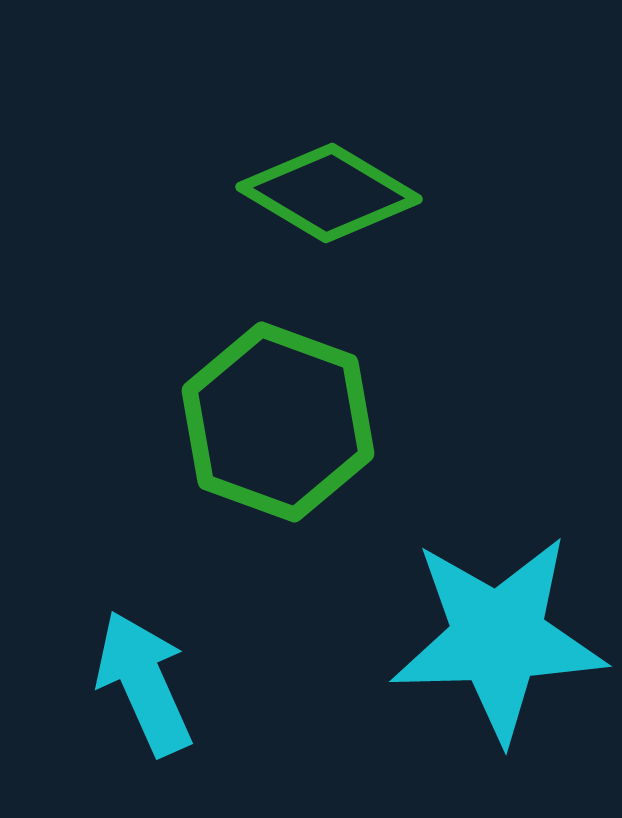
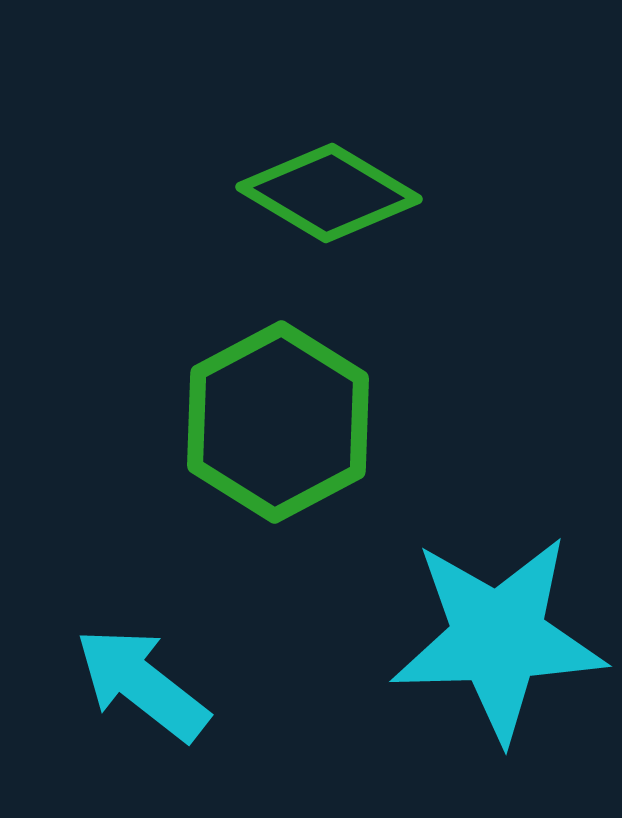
green hexagon: rotated 12 degrees clockwise
cyan arrow: moved 2 px left, 1 px down; rotated 28 degrees counterclockwise
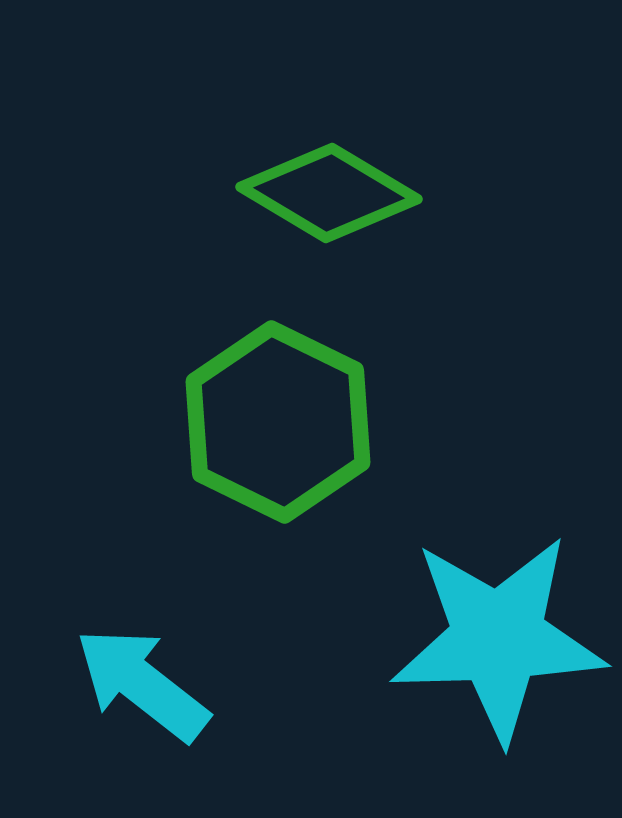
green hexagon: rotated 6 degrees counterclockwise
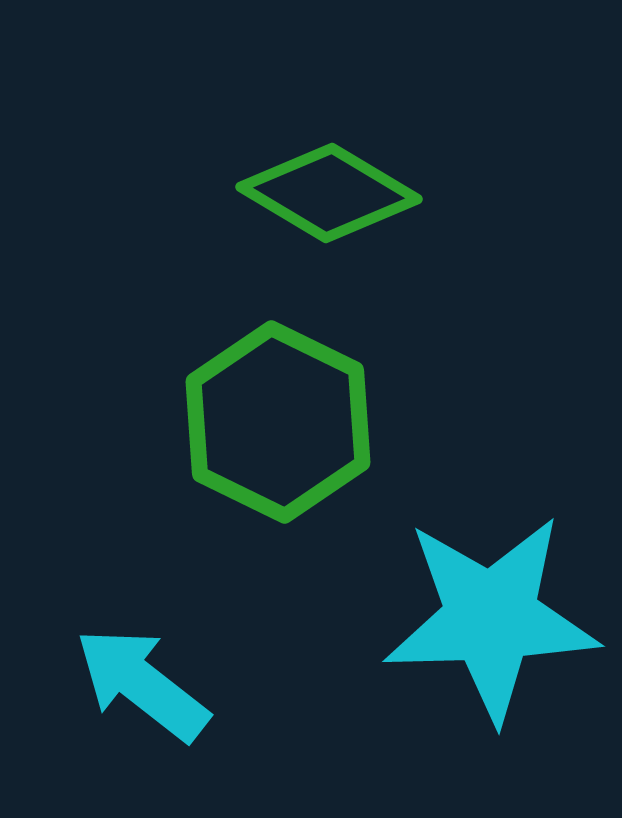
cyan star: moved 7 px left, 20 px up
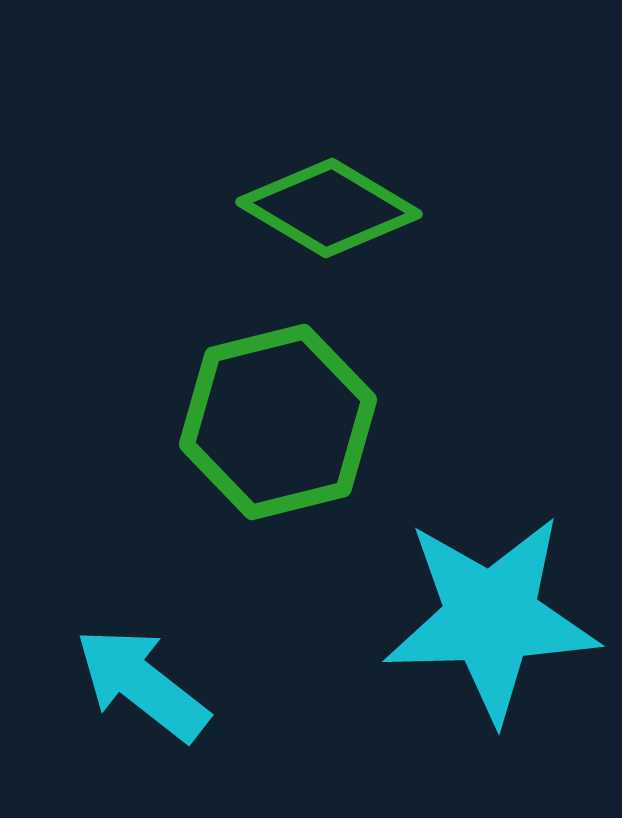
green diamond: moved 15 px down
green hexagon: rotated 20 degrees clockwise
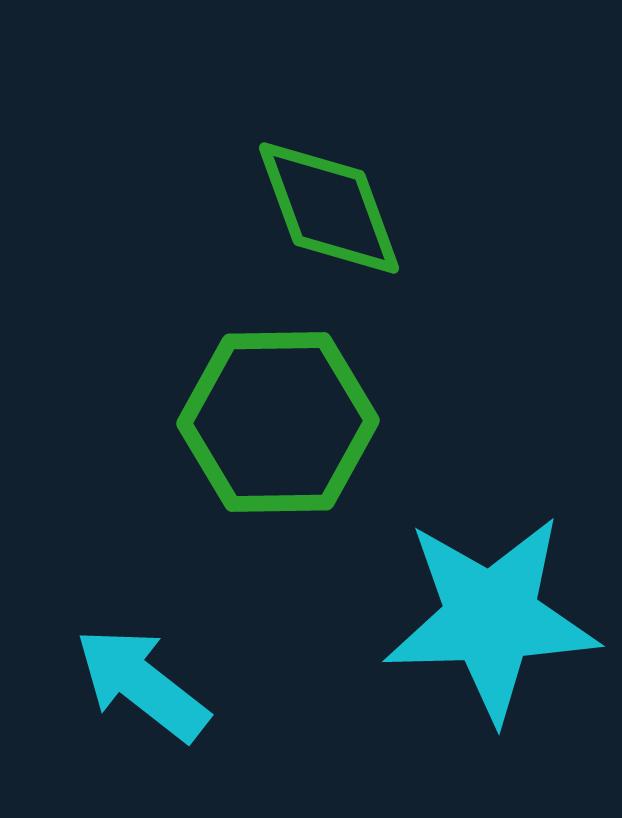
green diamond: rotated 39 degrees clockwise
green hexagon: rotated 13 degrees clockwise
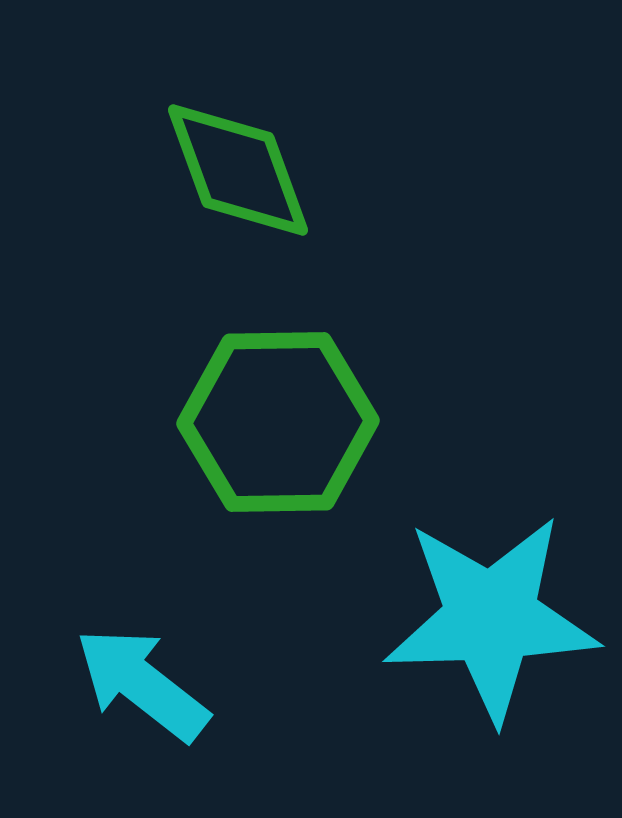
green diamond: moved 91 px left, 38 px up
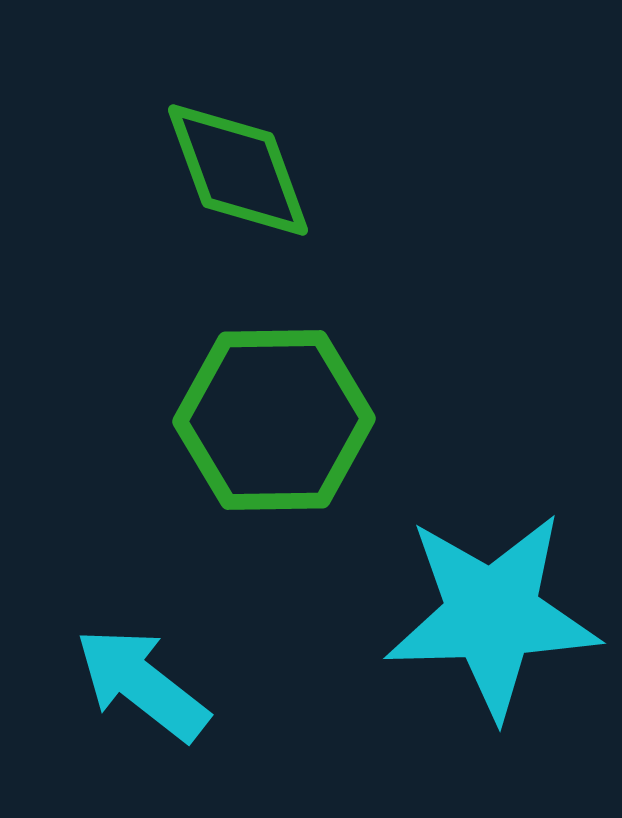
green hexagon: moved 4 px left, 2 px up
cyan star: moved 1 px right, 3 px up
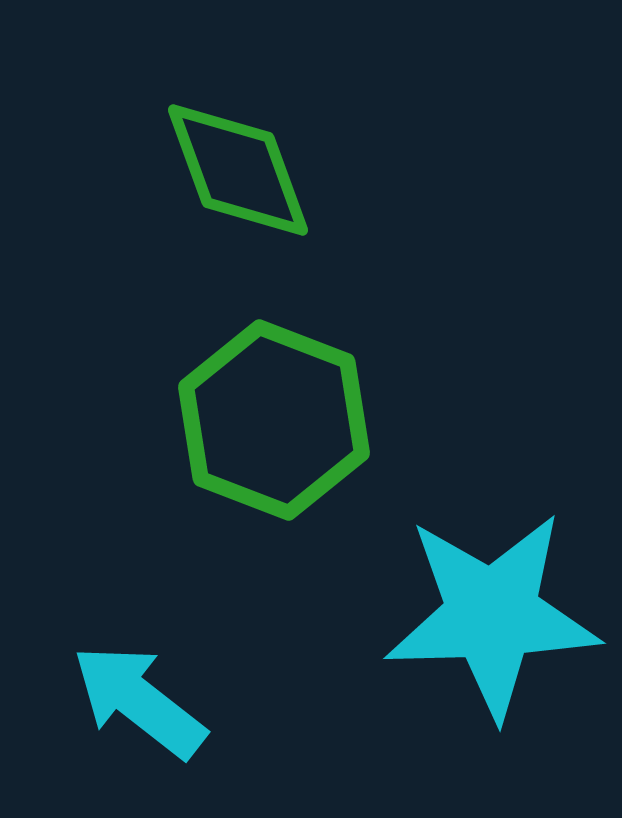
green hexagon: rotated 22 degrees clockwise
cyan arrow: moved 3 px left, 17 px down
